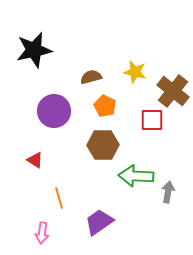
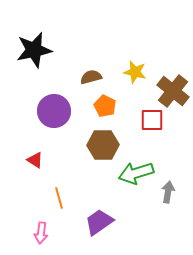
green arrow: moved 3 px up; rotated 20 degrees counterclockwise
pink arrow: moved 1 px left
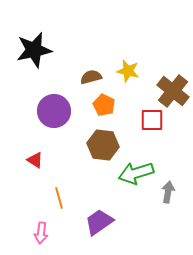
yellow star: moved 7 px left, 1 px up
orange pentagon: moved 1 px left, 1 px up
brown hexagon: rotated 8 degrees clockwise
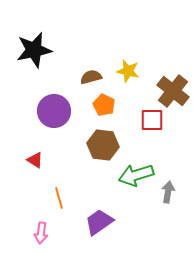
green arrow: moved 2 px down
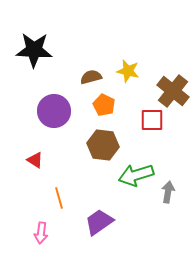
black star: rotated 15 degrees clockwise
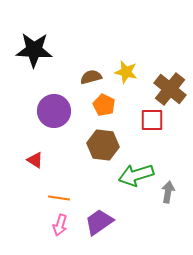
yellow star: moved 2 px left, 1 px down
brown cross: moved 3 px left, 2 px up
orange line: rotated 65 degrees counterclockwise
pink arrow: moved 19 px right, 8 px up; rotated 10 degrees clockwise
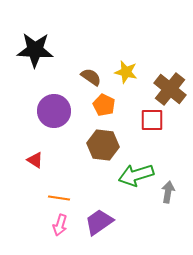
black star: moved 1 px right
brown semicircle: rotated 50 degrees clockwise
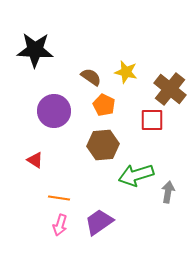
brown hexagon: rotated 12 degrees counterclockwise
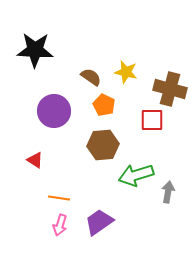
brown cross: rotated 24 degrees counterclockwise
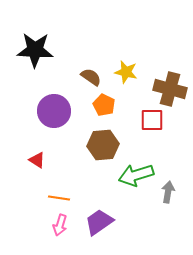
red triangle: moved 2 px right
